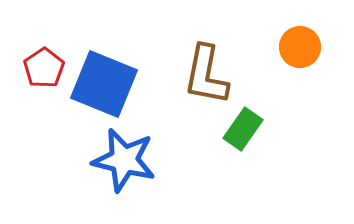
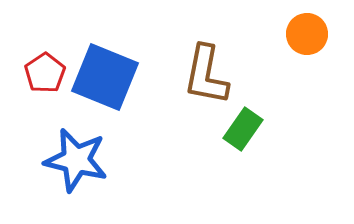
orange circle: moved 7 px right, 13 px up
red pentagon: moved 1 px right, 5 px down
blue square: moved 1 px right, 7 px up
blue star: moved 48 px left
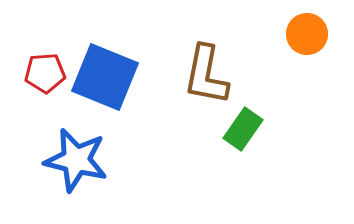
red pentagon: rotated 30 degrees clockwise
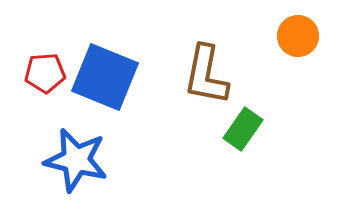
orange circle: moved 9 px left, 2 px down
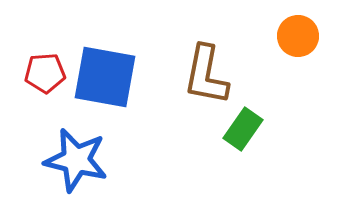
blue square: rotated 12 degrees counterclockwise
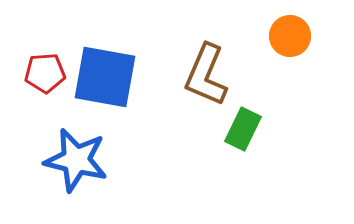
orange circle: moved 8 px left
brown L-shape: rotated 12 degrees clockwise
green rectangle: rotated 9 degrees counterclockwise
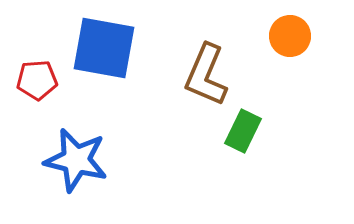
red pentagon: moved 8 px left, 7 px down
blue square: moved 1 px left, 29 px up
green rectangle: moved 2 px down
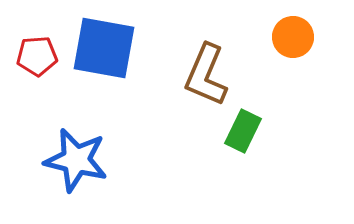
orange circle: moved 3 px right, 1 px down
red pentagon: moved 24 px up
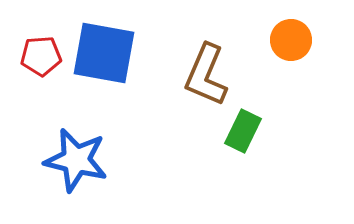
orange circle: moved 2 px left, 3 px down
blue square: moved 5 px down
red pentagon: moved 4 px right
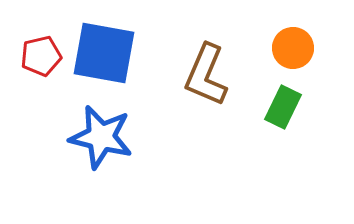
orange circle: moved 2 px right, 8 px down
red pentagon: rotated 9 degrees counterclockwise
green rectangle: moved 40 px right, 24 px up
blue star: moved 25 px right, 23 px up
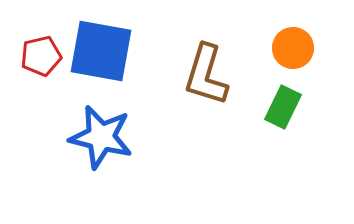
blue square: moved 3 px left, 2 px up
brown L-shape: rotated 6 degrees counterclockwise
